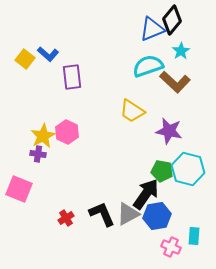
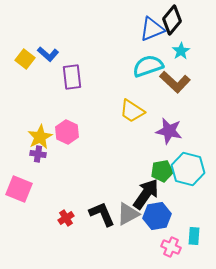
yellow star: moved 3 px left, 1 px down
green pentagon: rotated 20 degrees counterclockwise
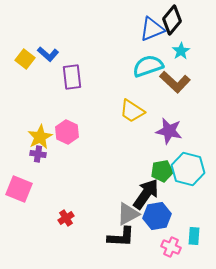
black L-shape: moved 19 px right, 23 px down; rotated 116 degrees clockwise
